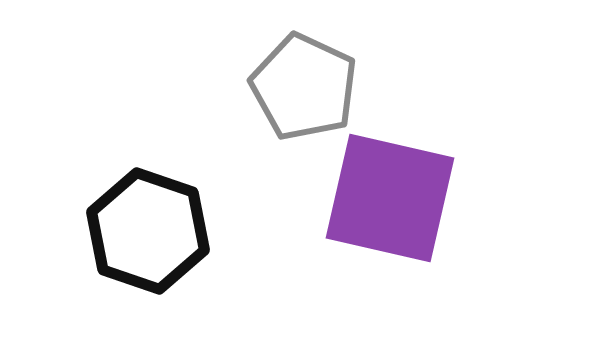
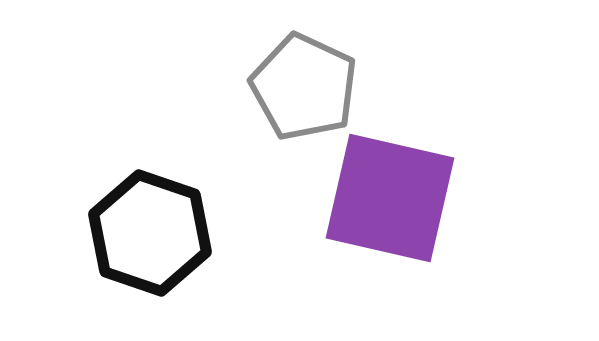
black hexagon: moved 2 px right, 2 px down
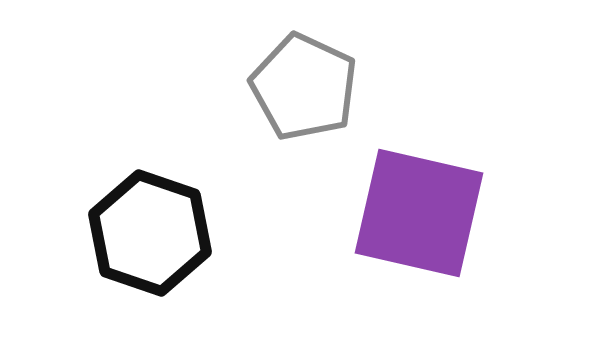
purple square: moved 29 px right, 15 px down
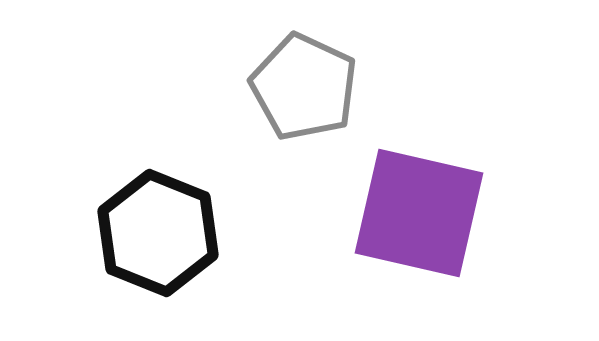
black hexagon: moved 8 px right; rotated 3 degrees clockwise
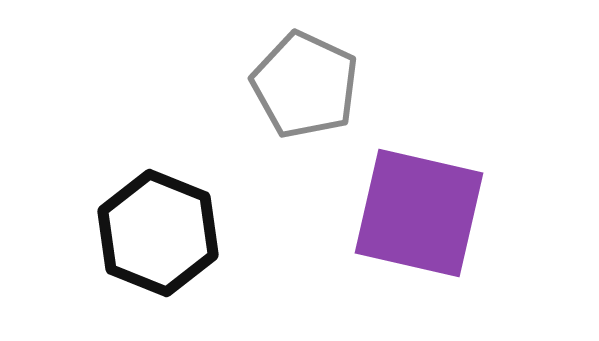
gray pentagon: moved 1 px right, 2 px up
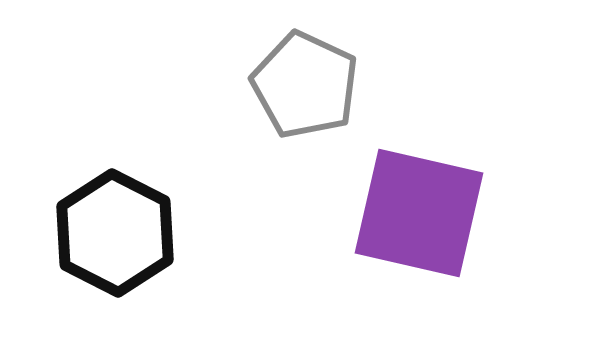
black hexagon: moved 43 px left; rotated 5 degrees clockwise
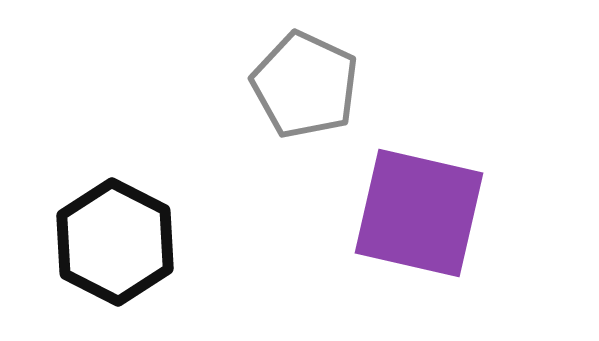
black hexagon: moved 9 px down
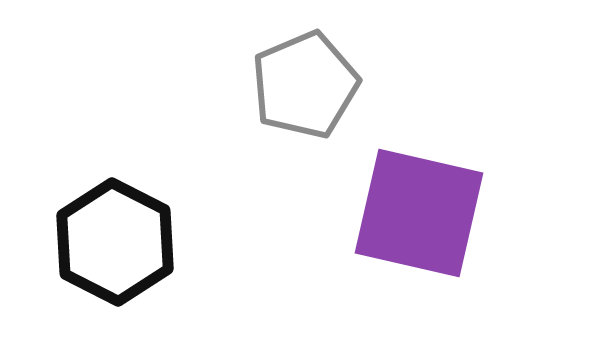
gray pentagon: rotated 24 degrees clockwise
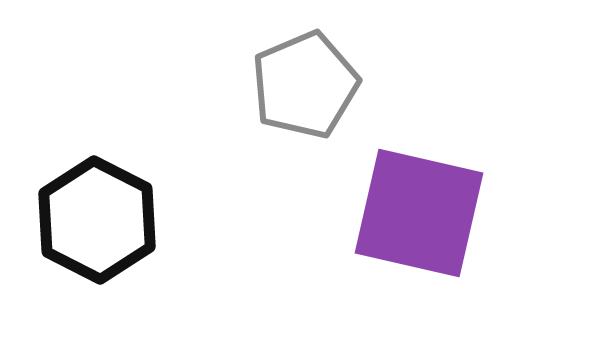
black hexagon: moved 18 px left, 22 px up
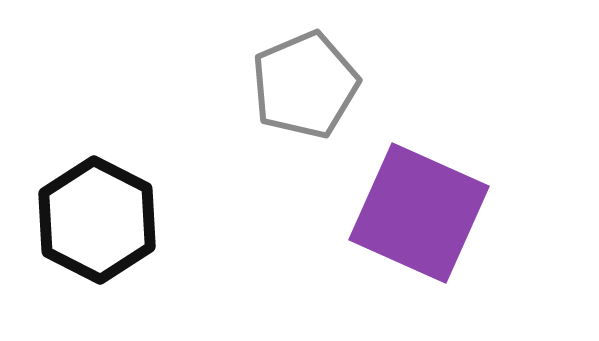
purple square: rotated 11 degrees clockwise
